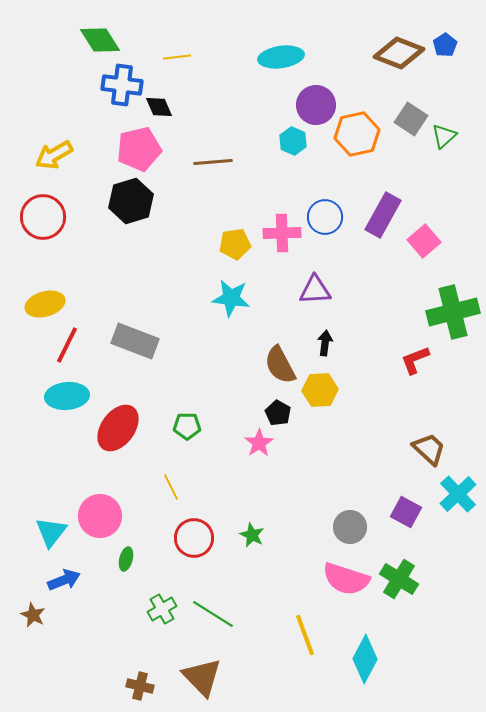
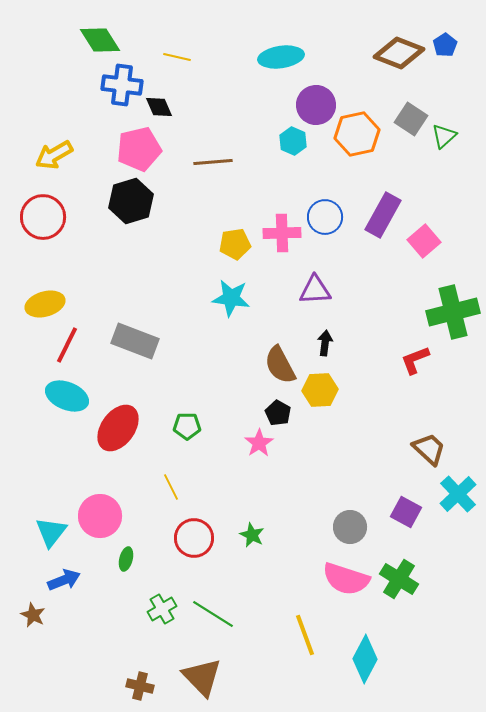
yellow line at (177, 57): rotated 20 degrees clockwise
cyan ellipse at (67, 396): rotated 27 degrees clockwise
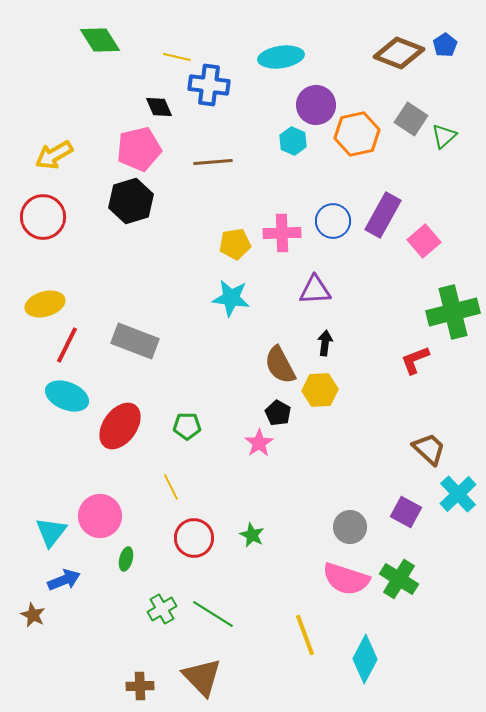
blue cross at (122, 85): moved 87 px right
blue circle at (325, 217): moved 8 px right, 4 px down
red ellipse at (118, 428): moved 2 px right, 2 px up
brown cross at (140, 686): rotated 16 degrees counterclockwise
